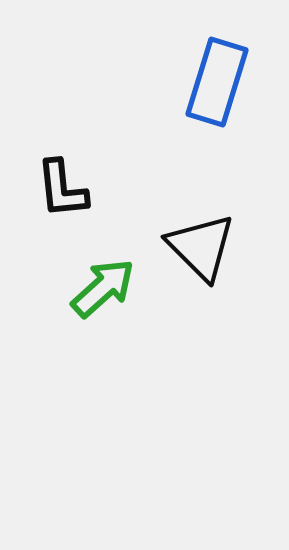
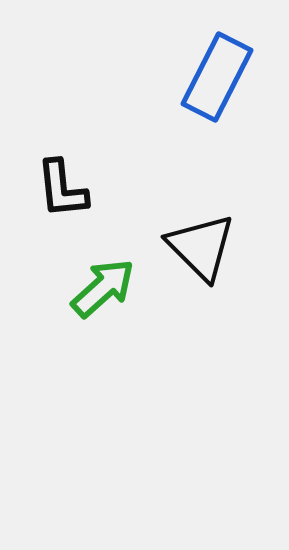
blue rectangle: moved 5 px up; rotated 10 degrees clockwise
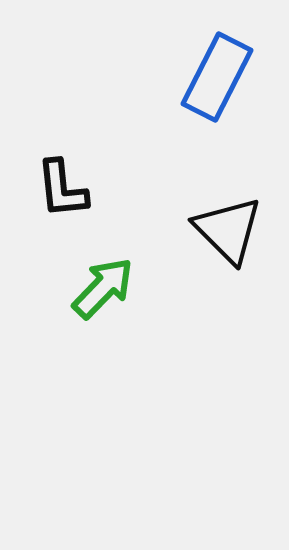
black triangle: moved 27 px right, 17 px up
green arrow: rotated 4 degrees counterclockwise
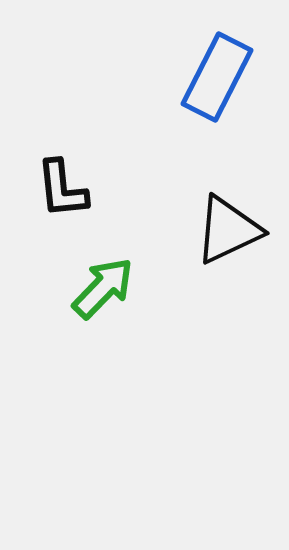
black triangle: rotated 50 degrees clockwise
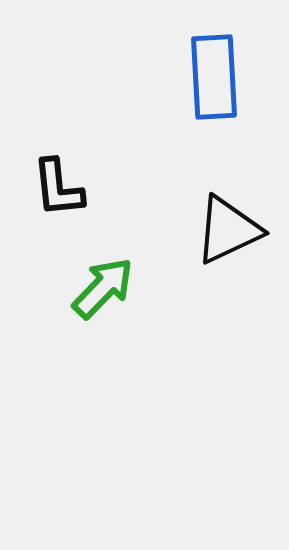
blue rectangle: moved 3 px left; rotated 30 degrees counterclockwise
black L-shape: moved 4 px left, 1 px up
